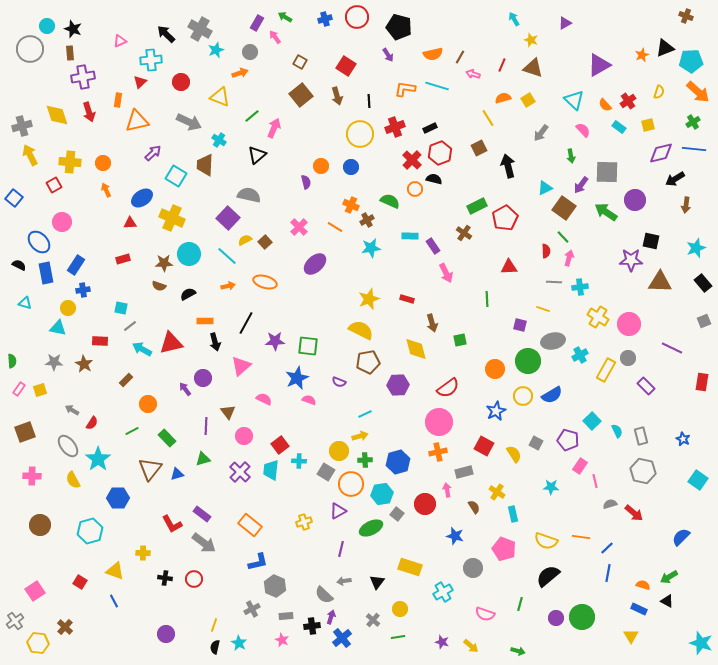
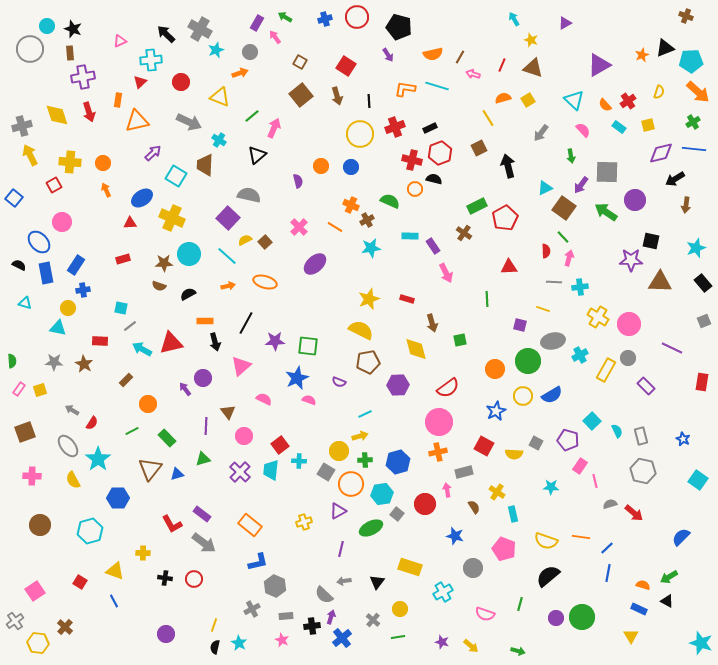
red cross at (412, 160): rotated 30 degrees counterclockwise
purple semicircle at (306, 182): moved 8 px left, 1 px up
yellow semicircle at (514, 454): rotated 126 degrees clockwise
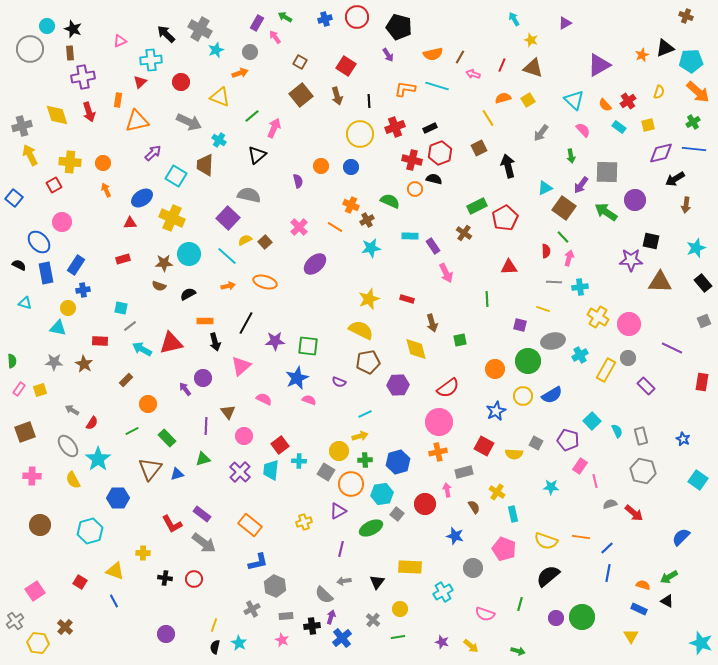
yellow rectangle at (410, 567): rotated 15 degrees counterclockwise
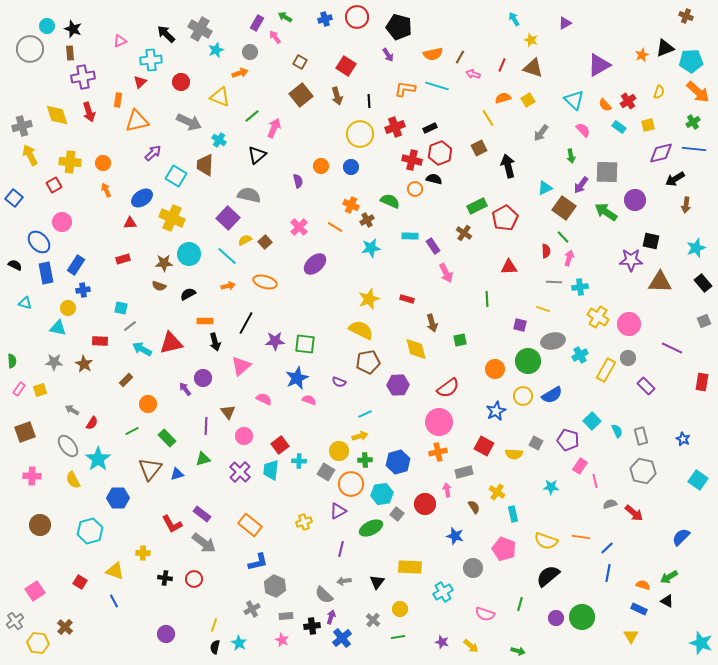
black semicircle at (19, 265): moved 4 px left
green square at (308, 346): moved 3 px left, 2 px up
